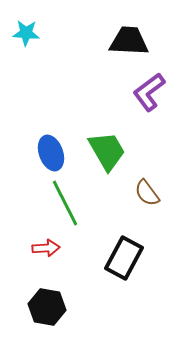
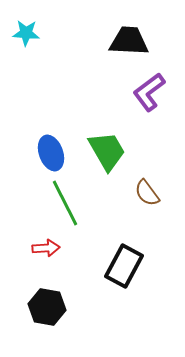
black rectangle: moved 8 px down
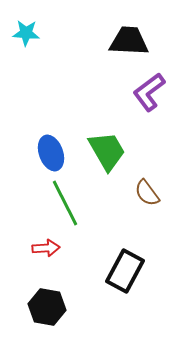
black rectangle: moved 1 px right, 5 px down
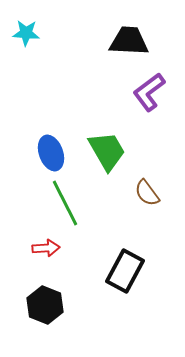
black hexagon: moved 2 px left, 2 px up; rotated 12 degrees clockwise
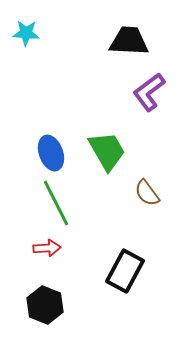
green line: moved 9 px left
red arrow: moved 1 px right
